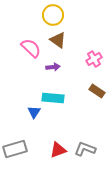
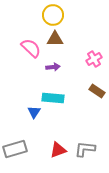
brown triangle: moved 3 px left, 1 px up; rotated 36 degrees counterclockwise
gray L-shape: rotated 15 degrees counterclockwise
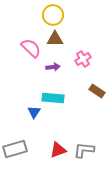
pink cross: moved 11 px left
gray L-shape: moved 1 px left, 1 px down
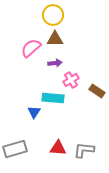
pink semicircle: rotated 85 degrees counterclockwise
pink cross: moved 12 px left, 21 px down
purple arrow: moved 2 px right, 4 px up
red triangle: moved 2 px up; rotated 24 degrees clockwise
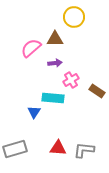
yellow circle: moved 21 px right, 2 px down
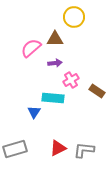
red triangle: rotated 30 degrees counterclockwise
